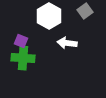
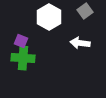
white hexagon: moved 1 px down
white arrow: moved 13 px right
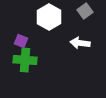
green cross: moved 2 px right, 2 px down
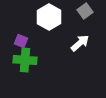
white arrow: rotated 132 degrees clockwise
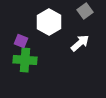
white hexagon: moved 5 px down
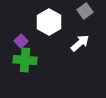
purple square: rotated 24 degrees clockwise
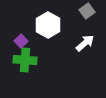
gray square: moved 2 px right
white hexagon: moved 1 px left, 3 px down
white arrow: moved 5 px right
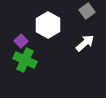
green cross: rotated 20 degrees clockwise
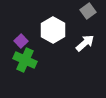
gray square: moved 1 px right
white hexagon: moved 5 px right, 5 px down
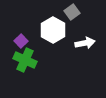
gray square: moved 16 px left, 1 px down
white arrow: rotated 30 degrees clockwise
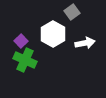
white hexagon: moved 4 px down
